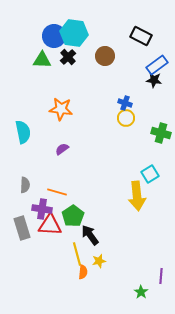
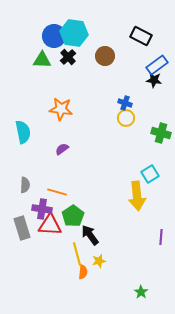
purple line: moved 39 px up
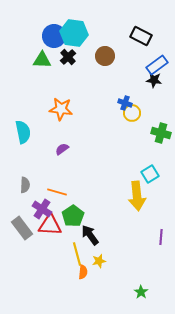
yellow circle: moved 6 px right, 5 px up
purple cross: rotated 24 degrees clockwise
gray rectangle: rotated 20 degrees counterclockwise
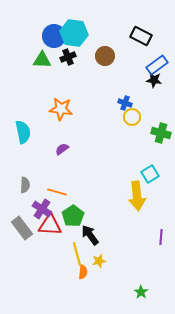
black cross: rotated 21 degrees clockwise
yellow circle: moved 4 px down
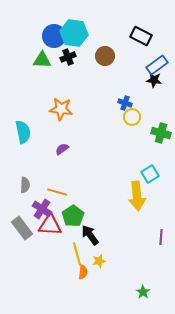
green star: moved 2 px right
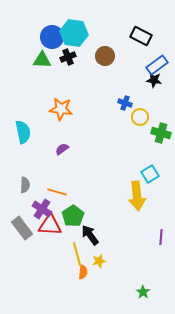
blue circle: moved 2 px left, 1 px down
yellow circle: moved 8 px right
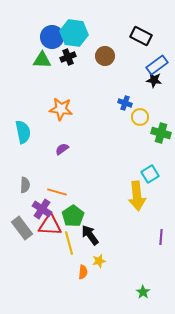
yellow line: moved 8 px left, 11 px up
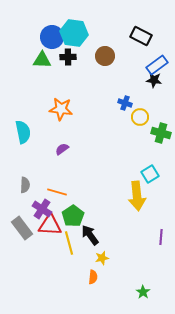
black cross: rotated 21 degrees clockwise
yellow star: moved 3 px right, 3 px up
orange semicircle: moved 10 px right, 5 px down
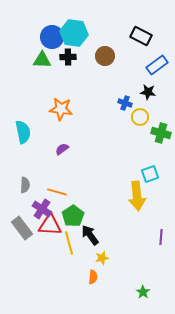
black star: moved 6 px left, 12 px down
cyan square: rotated 12 degrees clockwise
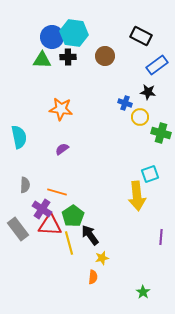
cyan semicircle: moved 4 px left, 5 px down
gray rectangle: moved 4 px left, 1 px down
